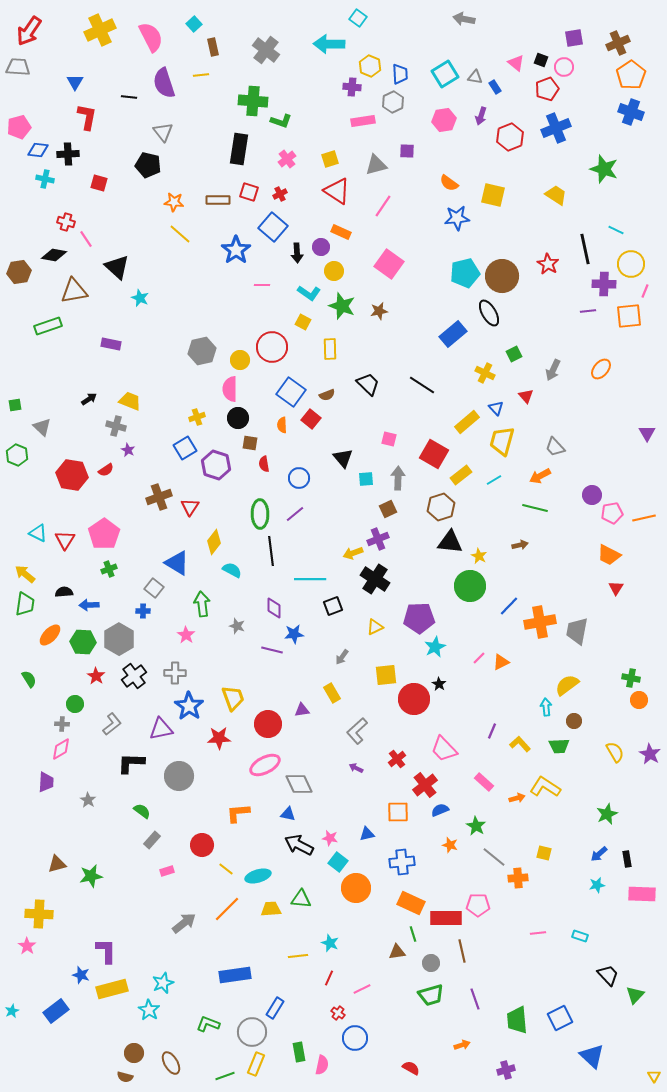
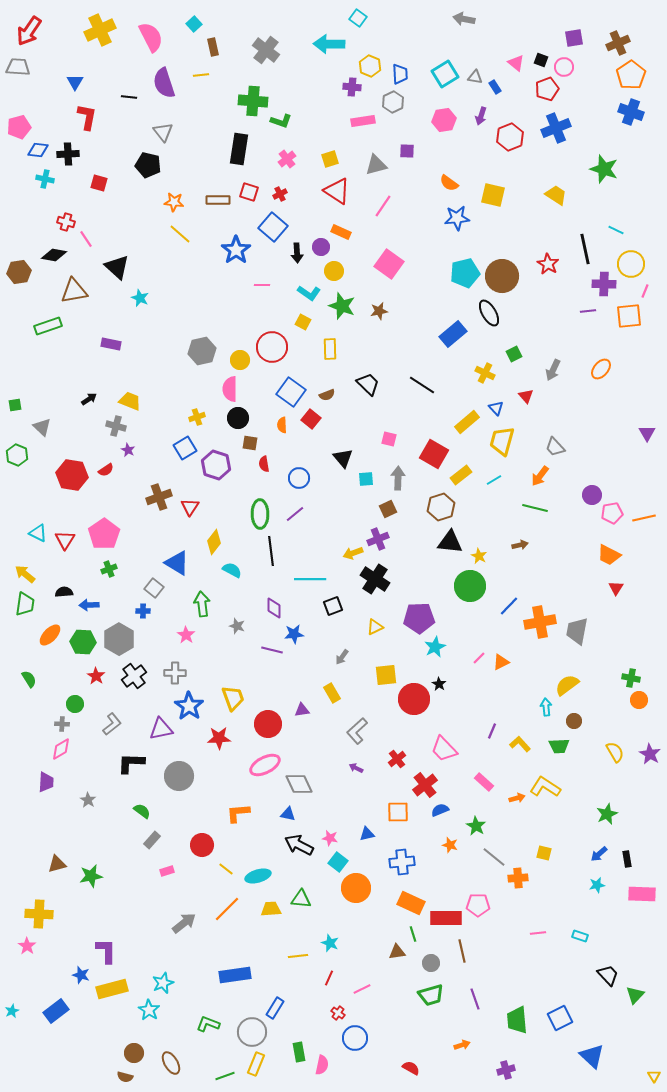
orange arrow at (540, 476): rotated 25 degrees counterclockwise
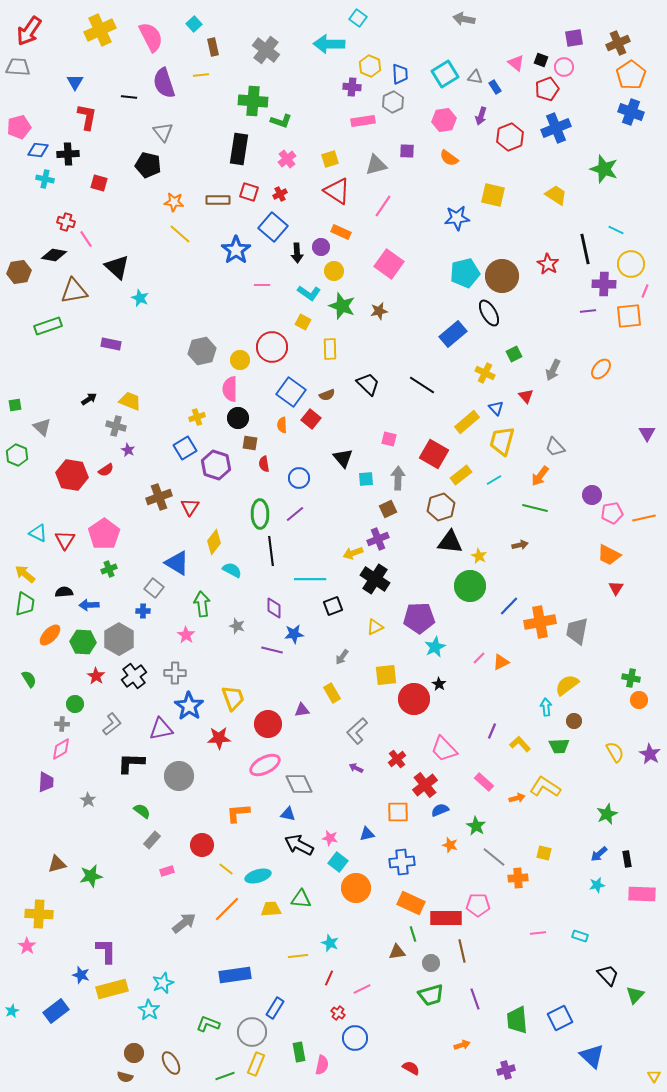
orange semicircle at (449, 183): moved 25 px up
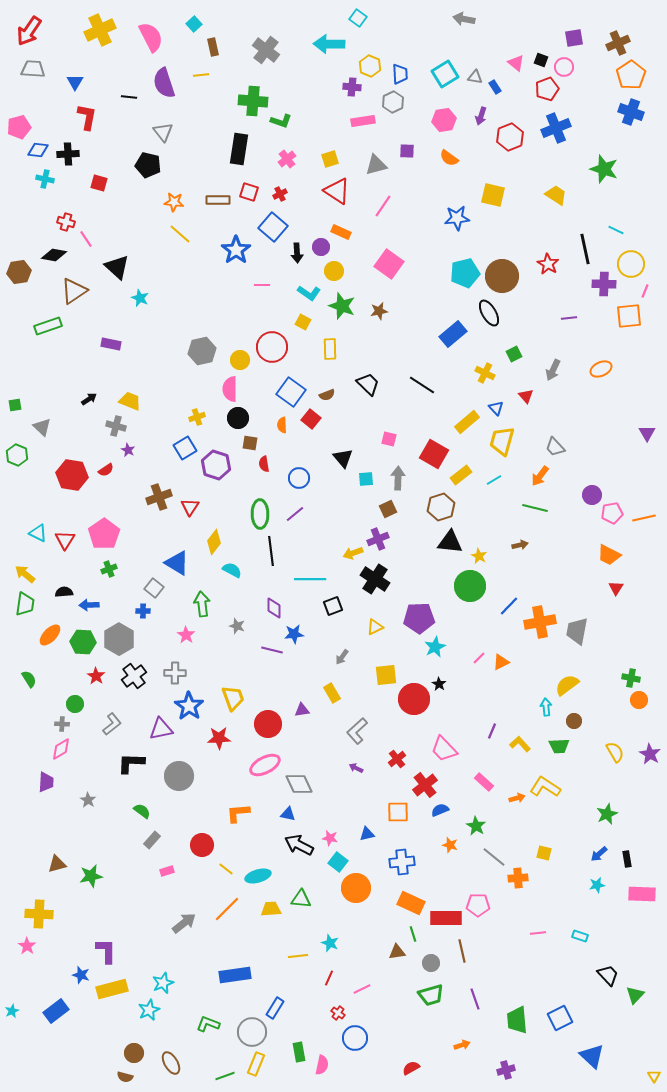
gray trapezoid at (18, 67): moved 15 px right, 2 px down
brown triangle at (74, 291): rotated 24 degrees counterclockwise
purple line at (588, 311): moved 19 px left, 7 px down
orange ellipse at (601, 369): rotated 25 degrees clockwise
cyan star at (149, 1010): rotated 15 degrees clockwise
red semicircle at (411, 1068): rotated 60 degrees counterclockwise
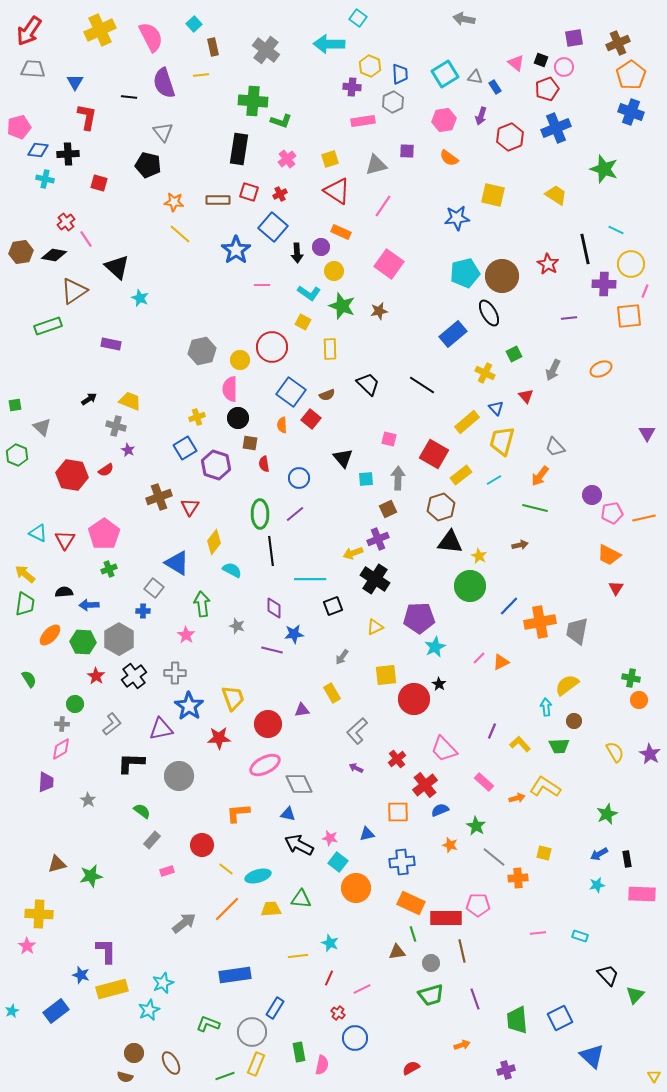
red cross at (66, 222): rotated 36 degrees clockwise
brown hexagon at (19, 272): moved 2 px right, 20 px up
blue arrow at (599, 854): rotated 12 degrees clockwise
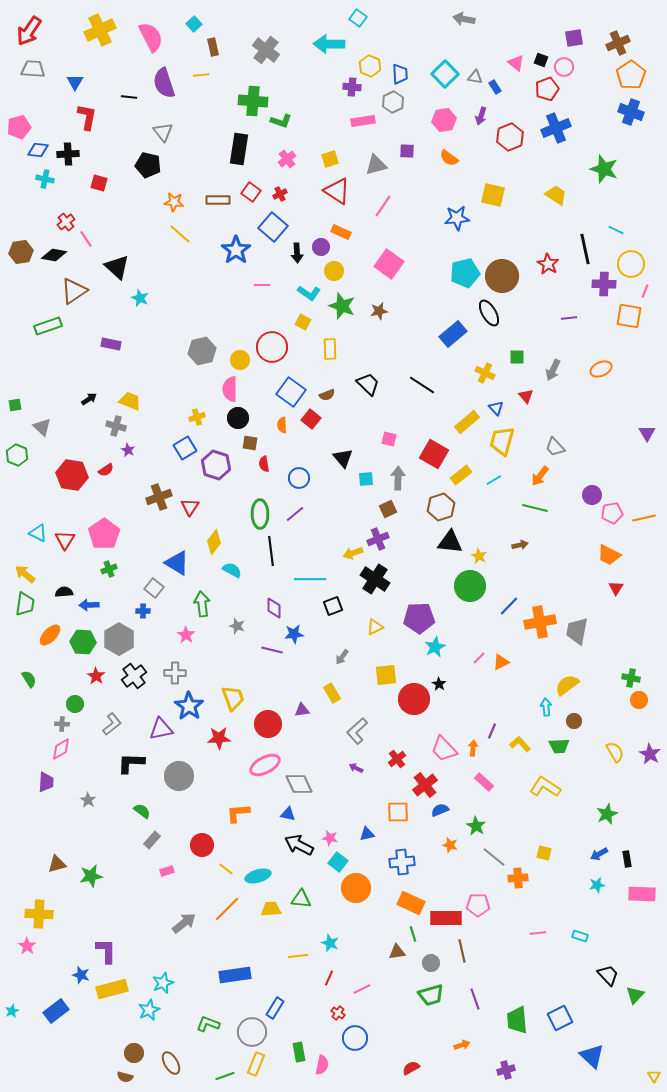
cyan square at (445, 74): rotated 12 degrees counterclockwise
red square at (249, 192): moved 2 px right; rotated 18 degrees clockwise
orange square at (629, 316): rotated 16 degrees clockwise
green square at (514, 354): moved 3 px right, 3 px down; rotated 28 degrees clockwise
orange arrow at (517, 798): moved 44 px left, 50 px up; rotated 70 degrees counterclockwise
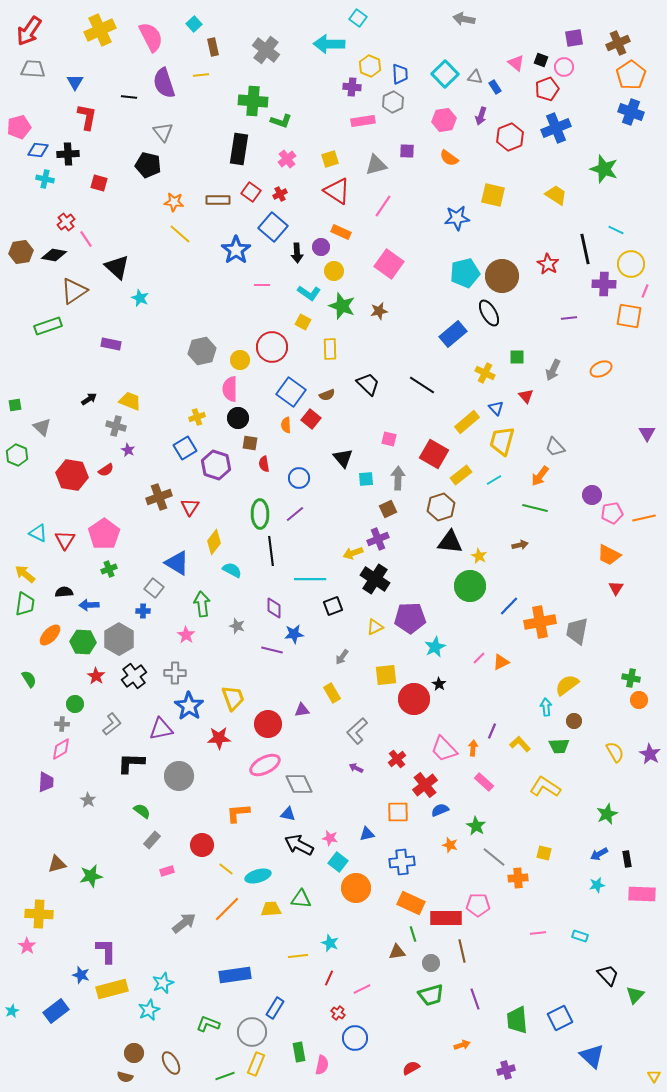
orange semicircle at (282, 425): moved 4 px right
purple pentagon at (419, 618): moved 9 px left
